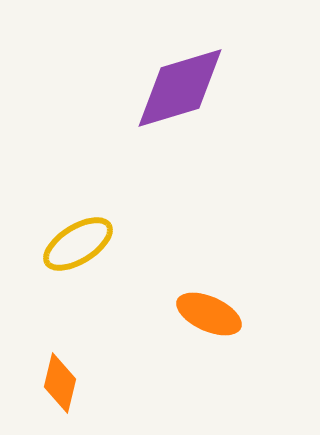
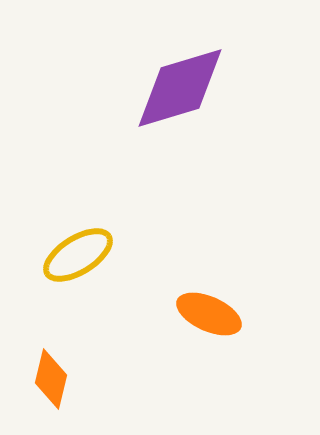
yellow ellipse: moved 11 px down
orange diamond: moved 9 px left, 4 px up
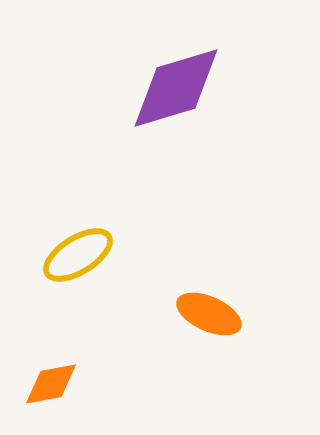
purple diamond: moved 4 px left
orange diamond: moved 5 px down; rotated 66 degrees clockwise
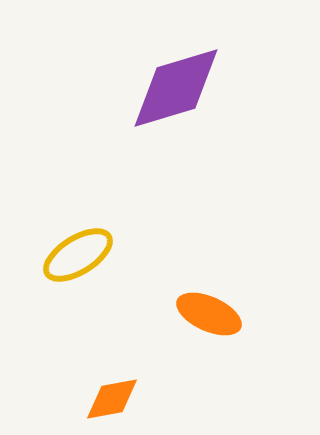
orange diamond: moved 61 px right, 15 px down
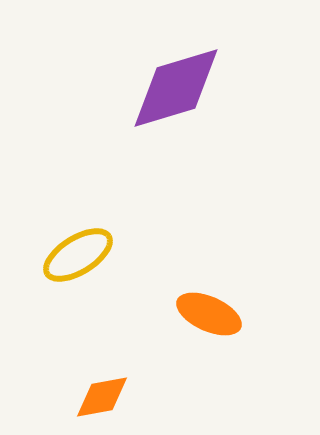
orange diamond: moved 10 px left, 2 px up
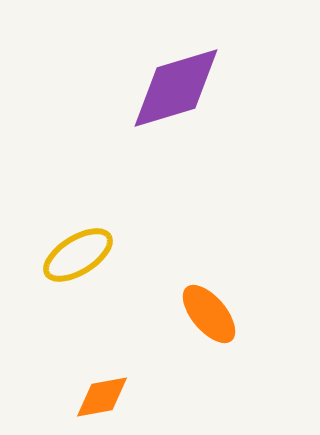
orange ellipse: rotated 26 degrees clockwise
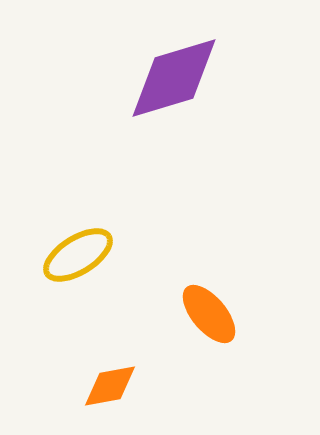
purple diamond: moved 2 px left, 10 px up
orange diamond: moved 8 px right, 11 px up
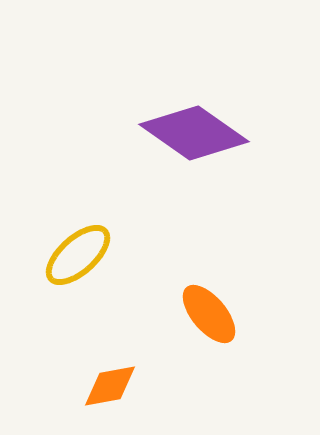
purple diamond: moved 20 px right, 55 px down; rotated 52 degrees clockwise
yellow ellipse: rotated 10 degrees counterclockwise
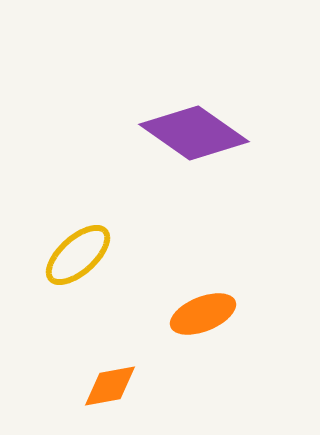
orange ellipse: moved 6 px left; rotated 72 degrees counterclockwise
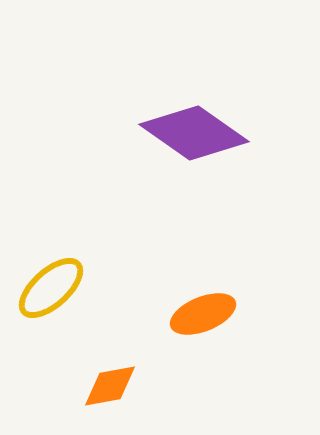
yellow ellipse: moved 27 px left, 33 px down
